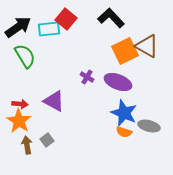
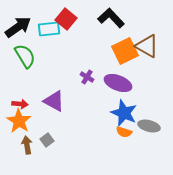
purple ellipse: moved 1 px down
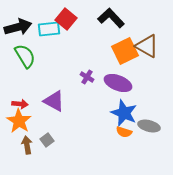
black arrow: rotated 20 degrees clockwise
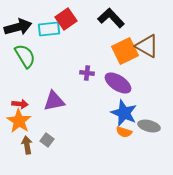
red square: rotated 15 degrees clockwise
purple cross: moved 4 px up; rotated 24 degrees counterclockwise
purple ellipse: rotated 12 degrees clockwise
purple triangle: rotated 40 degrees counterclockwise
gray square: rotated 16 degrees counterclockwise
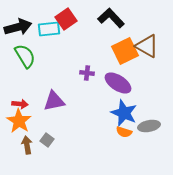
gray ellipse: rotated 25 degrees counterclockwise
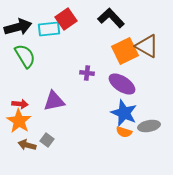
purple ellipse: moved 4 px right, 1 px down
brown arrow: rotated 66 degrees counterclockwise
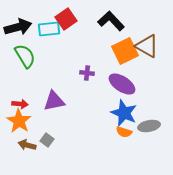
black L-shape: moved 3 px down
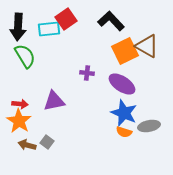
black arrow: rotated 108 degrees clockwise
gray square: moved 2 px down
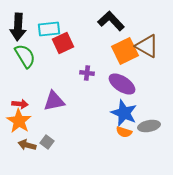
red square: moved 3 px left, 24 px down; rotated 10 degrees clockwise
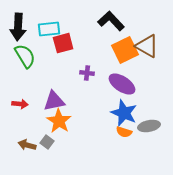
red square: rotated 10 degrees clockwise
orange square: moved 1 px up
orange star: moved 40 px right
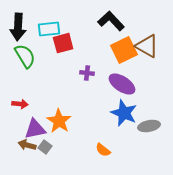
orange square: moved 1 px left
purple triangle: moved 19 px left, 28 px down
orange semicircle: moved 21 px left, 18 px down; rotated 21 degrees clockwise
gray square: moved 2 px left, 5 px down
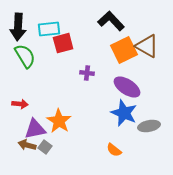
purple ellipse: moved 5 px right, 3 px down
orange semicircle: moved 11 px right
